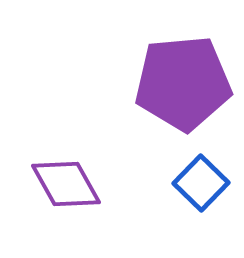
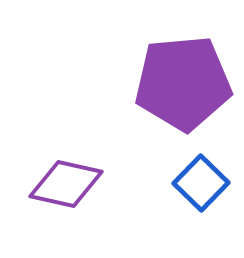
purple diamond: rotated 48 degrees counterclockwise
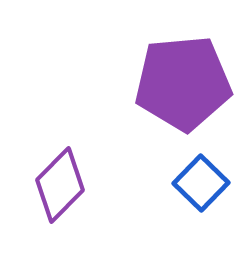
purple diamond: moved 6 px left, 1 px down; rotated 58 degrees counterclockwise
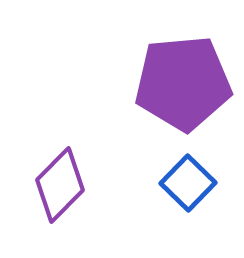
blue square: moved 13 px left
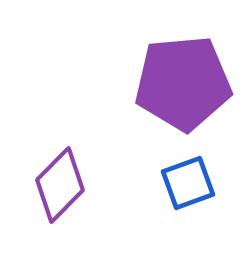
blue square: rotated 26 degrees clockwise
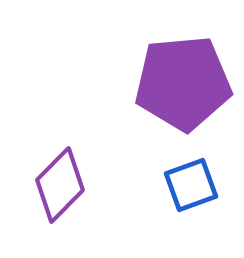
blue square: moved 3 px right, 2 px down
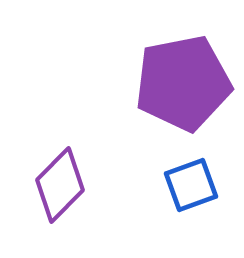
purple pentagon: rotated 6 degrees counterclockwise
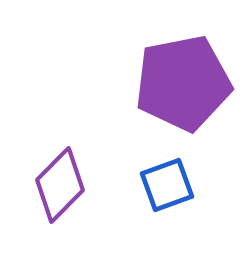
blue square: moved 24 px left
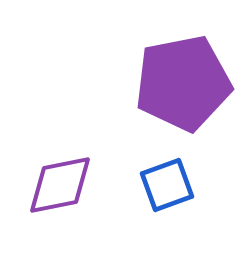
purple diamond: rotated 34 degrees clockwise
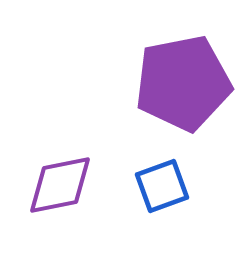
blue square: moved 5 px left, 1 px down
